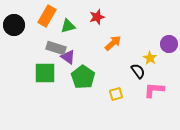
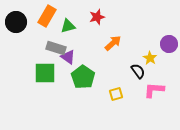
black circle: moved 2 px right, 3 px up
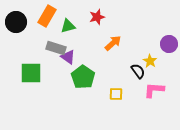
yellow star: moved 3 px down
green square: moved 14 px left
yellow square: rotated 16 degrees clockwise
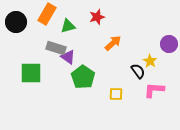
orange rectangle: moved 2 px up
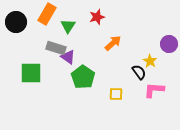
green triangle: rotated 42 degrees counterclockwise
black semicircle: moved 1 px right, 1 px down
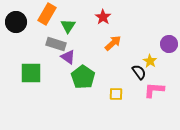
red star: moved 6 px right; rotated 21 degrees counterclockwise
gray rectangle: moved 4 px up
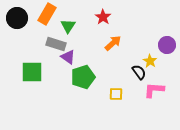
black circle: moved 1 px right, 4 px up
purple circle: moved 2 px left, 1 px down
green square: moved 1 px right, 1 px up
green pentagon: rotated 20 degrees clockwise
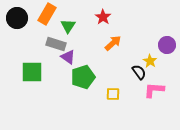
yellow square: moved 3 px left
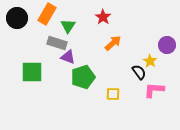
gray rectangle: moved 1 px right, 1 px up
purple triangle: rotated 14 degrees counterclockwise
